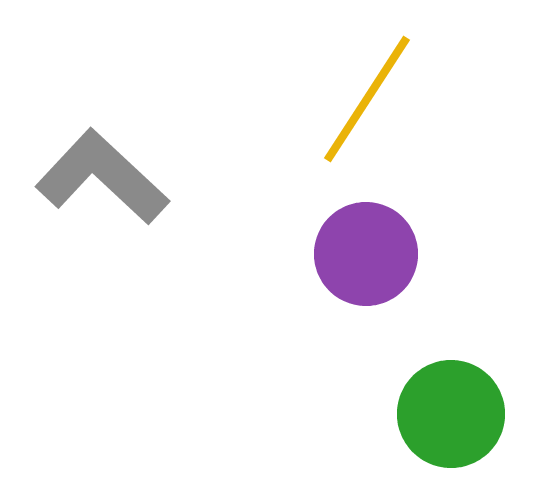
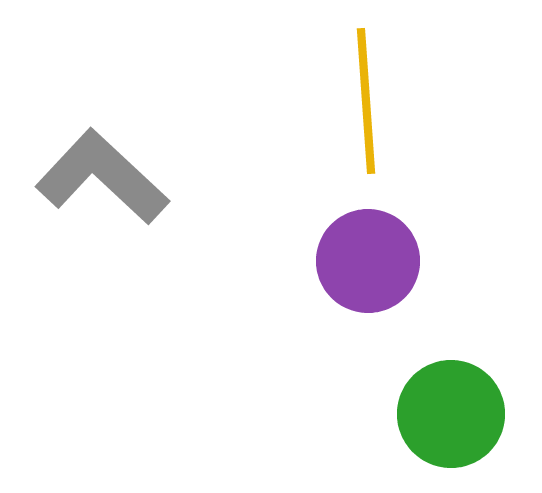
yellow line: moved 1 px left, 2 px down; rotated 37 degrees counterclockwise
purple circle: moved 2 px right, 7 px down
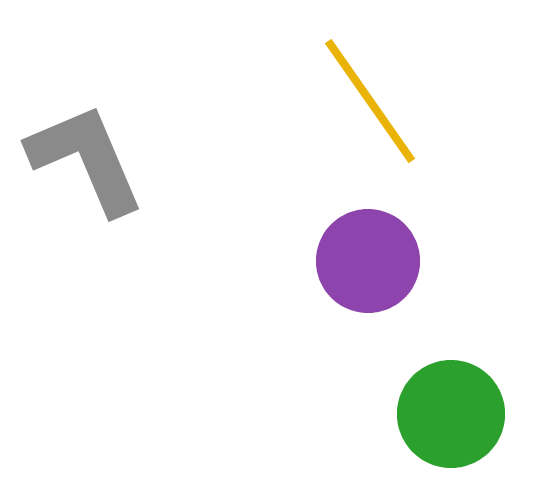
yellow line: moved 4 px right; rotated 31 degrees counterclockwise
gray L-shape: moved 16 px left, 18 px up; rotated 24 degrees clockwise
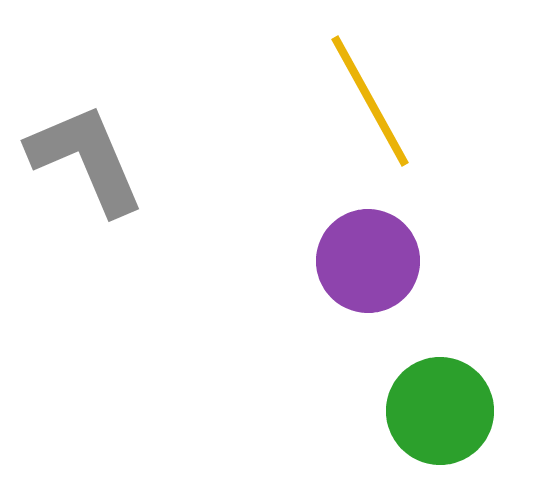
yellow line: rotated 6 degrees clockwise
green circle: moved 11 px left, 3 px up
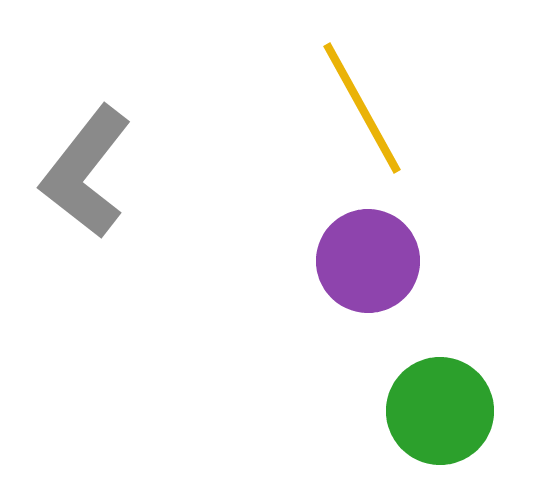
yellow line: moved 8 px left, 7 px down
gray L-shape: moved 13 px down; rotated 119 degrees counterclockwise
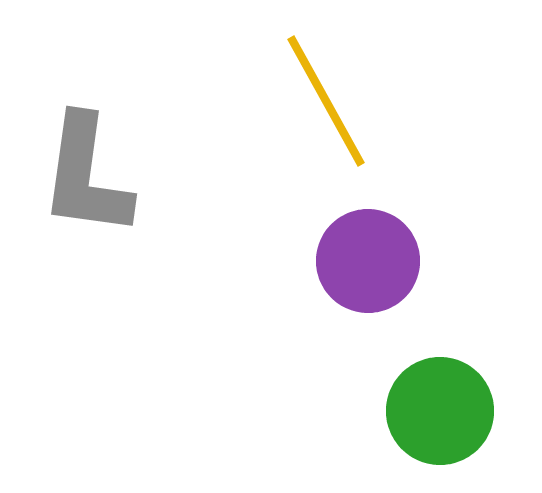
yellow line: moved 36 px left, 7 px up
gray L-shape: moved 4 px down; rotated 30 degrees counterclockwise
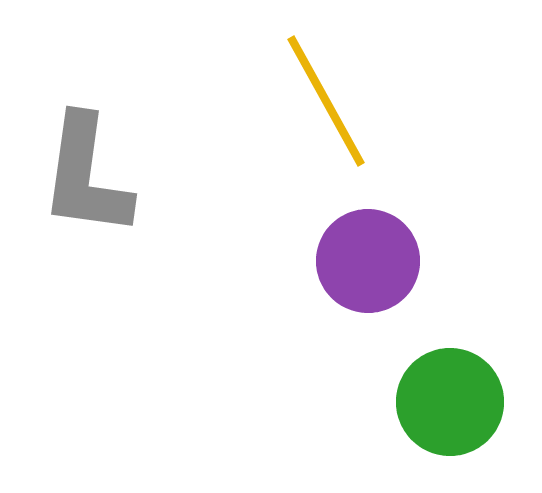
green circle: moved 10 px right, 9 px up
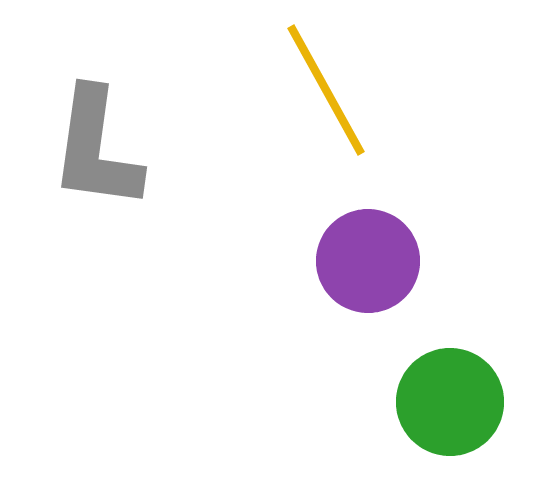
yellow line: moved 11 px up
gray L-shape: moved 10 px right, 27 px up
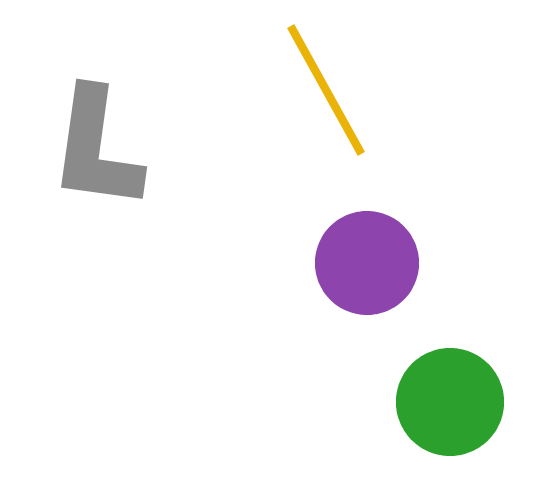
purple circle: moved 1 px left, 2 px down
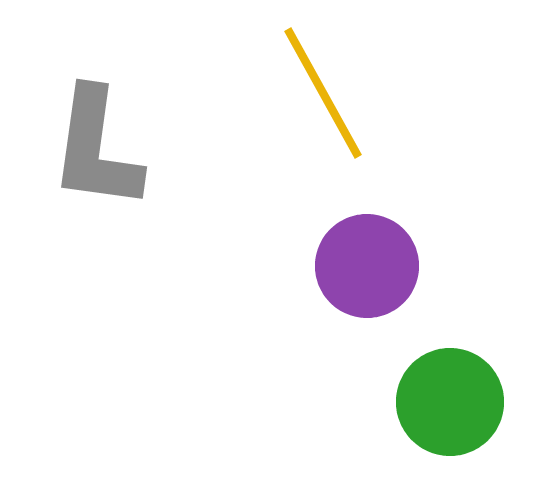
yellow line: moved 3 px left, 3 px down
purple circle: moved 3 px down
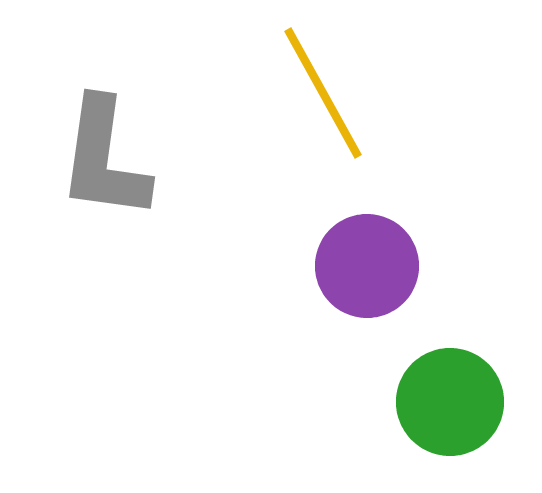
gray L-shape: moved 8 px right, 10 px down
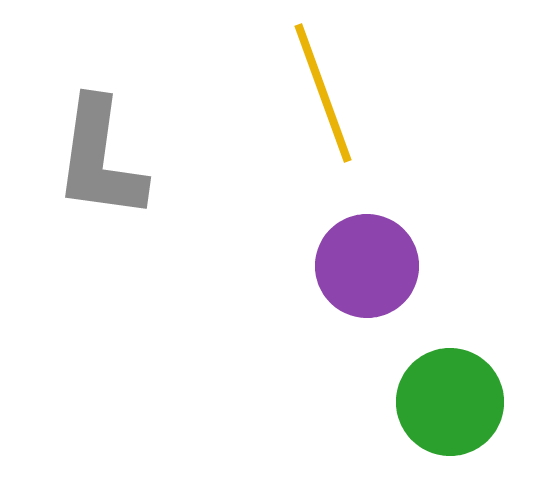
yellow line: rotated 9 degrees clockwise
gray L-shape: moved 4 px left
